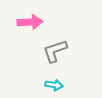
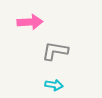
gray L-shape: rotated 28 degrees clockwise
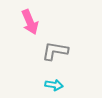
pink arrow: rotated 70 degrees clockwise
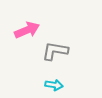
pink arrow: moved 3 px left, 8 px down; rotated 90 degrees counterclockwise
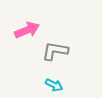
cyan arrow: rotated 18 degrees clockwise
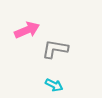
gray L-shape: moved 2 px up
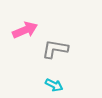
pink arrow: moved 2 px left
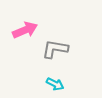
cyan arrow: moved 1 px right, 1 px up
